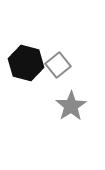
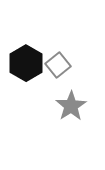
black hexagon: rotated 16 degrees clockwise
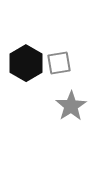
gray square: moved 1 px right, 2 px up; rotated 30 degrees clockwise
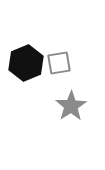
black hexagon: rotated 8 degrees clockwise
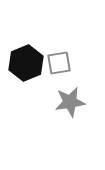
gray star: moved 1 px left, 4 px up; rotated 24 degrees clockwise
